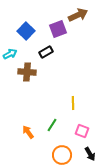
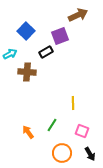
purple square: moved 2 px right, 7 px down
orange circle: moved 2 px up
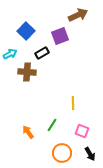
black rectangle: moved 4 px left, 1 px down
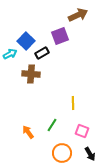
blue square: moved 10 px down
brown cross: moved 4 px right, 2 px down
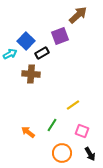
brown arrow: rotated 18 degrees counterclockwise
yellow line: moved 2 px down; rotated 56 degrees clockwise
orange arrow: rotated 16 degrees counterclockwise
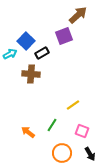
purple square: moved 4 px right
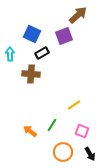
blue square: moved 6 px right, 7 px up; rotated 18 degrees counterclockwise
cyan arrow: rotated 64 degrees counterclockwise
yellow line: moved 1 px right
orange arrow: moved 2 px right, 1 px up
orange circle: moved 1 px right, 1 px up
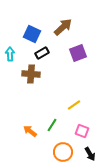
brown arrow: moved 15 px left, 12 px down
purple square: moved 14 px right, 17 px down
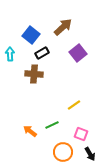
blue square: moved 1 px left, 1 px down; rotated 12 degrees clockwise
purple square: rotated 18 degrees counterclockwise
brown cross: moved 3 px right
green line: rotated 32 degrees clockwise
pink square: moved 1 px left, 3 px down
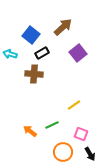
cyan arrow: rotated 72 degrees counterclockwise
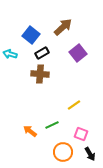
brown cross: moved 6 px right
